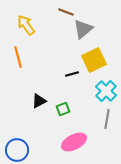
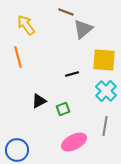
yellow square: moved 10 px right; rotated 30 degrees clockwise
gray line: moved 2 px left, 7 px down
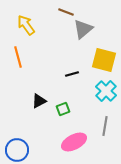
yellow square: rotated 10 degrees clockwise
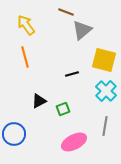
gray triangle: moved 1 px left, 1 px down
orange line: moved 7 px right
blue circle: moved 3 px left, 16 px up
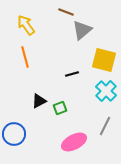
green square: moved 3 px left, 1 px up
gray line: rotated 18 degrees clockwise
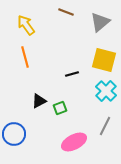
gray triangle: moved 18 px right, 8 px up
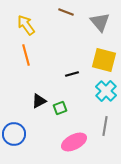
gray triangle: rotated 30 degrees counterclockwise
orange line: moved 1 px right, 2 px up
gray line: rotated 18 degrees counterclockwise
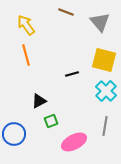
green square: moved 9 px left, 13 px down
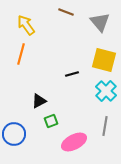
orange line: moved 5 px left, 1 px up; rotated 30 degrees clockwise
